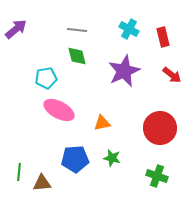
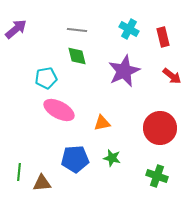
red arrow: moved 1 px down
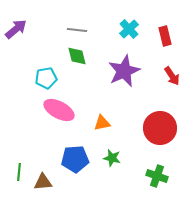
cyan cross: rotated 18 degrees clockwise
red rectangle: moved 2 px right, 1 px up
red arrow: rotated 18 degrees clockwise
brown triangle: moved 1 px right, 1 px up
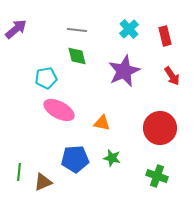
orange triangle: rotated 24 degrees clockwise
brown triangle: rotated 18 degrees counterclockwise
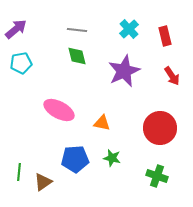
cyan pentagon: moved 25 px left, 15 px up
brown triangle: rotated 12 degrees counterclockwise
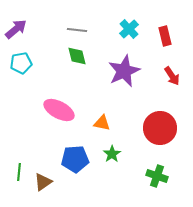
green star: moved 4 px up; rotated 24 degrees clockwise
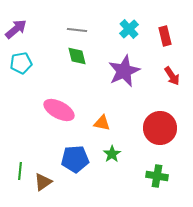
green line: moved 1 px right, 1 px up
green cross: rotated 10 degrees counterclockwise
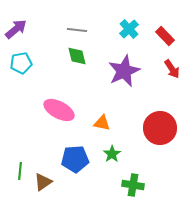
red rectangle: rotated 30 degrees counterclockwise
red arrow: moved 7 px up
green cross: moved 24 px left, 9 px down
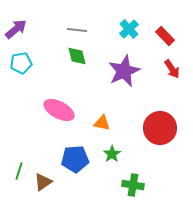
green line: moved 1 px left; rotated 12 degrees clockwise
